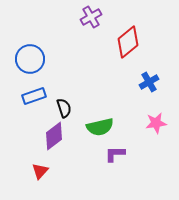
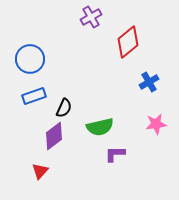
black semicircle: rotated 42 degrees clockwise
pink star: moved 1 px down
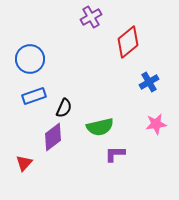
purple diamond: moved 1 px left, 1 px down
red triangle: moved 16 px left, 8 px up
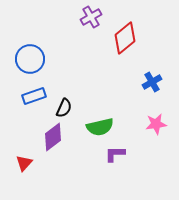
red diamond: moved 3 px left, 4 px up
blue cross: moved 3 px right
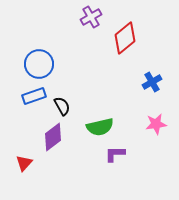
blue circle: moved 9 px right, 5 px down
black semicircle: moved 2 px left, 2 px up; rotated 54 degrees counterclockwise
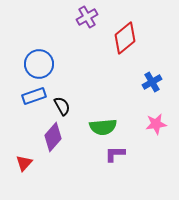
purple cross: moved 4 px left
green semicircle: moved 3 px right; rotated 8 degrees clockwise
purple diamond: rotated 12 degrees counterclockwise
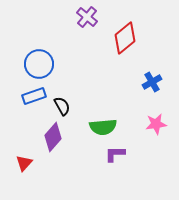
purple cross: rotated 20 degrees counterclockwise
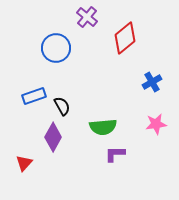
blue circle: moved 17 px right, 16 px up
purple diamond: rotated 12 degrees counterclockwise
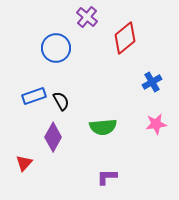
black semicircle: moved 1 px left, 5 px up
purple L-shape: moved 8 px left, 23 px down
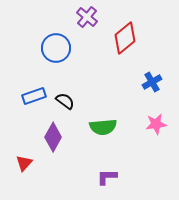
black semicircle: moved 4 px right; rotated 24 degrees counterclockwise
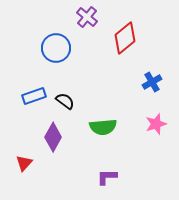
pink star: rotated 10 degrees counterclockwise
